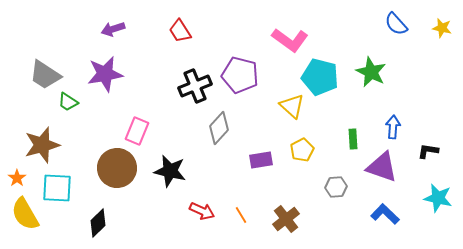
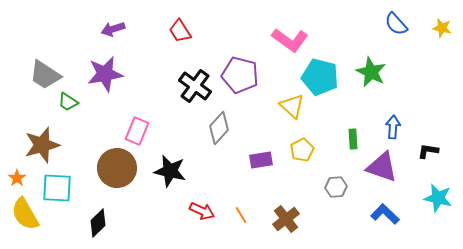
black cross: rotated 32 degrees counterclockwise
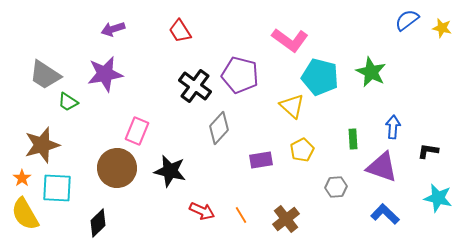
blue semicircle: moved 11 px right, 4 px up; rotated 95 degrees clockwise
orange star: moved 5 px right
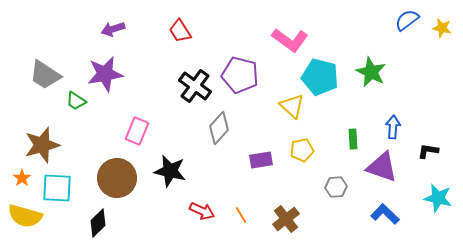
green trapezoid: moved 8 px right, 1 px up
yellow pentagon: rotated 15 degrees clockwise
brown circle: moved 10 px down
yellow semicircle: moved 2 px down; rotated 44 degrees counterclockwise
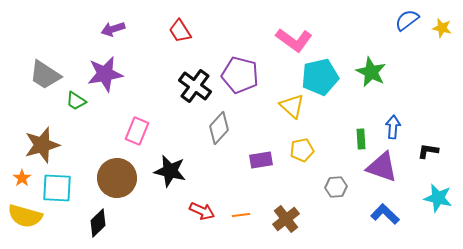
pink L-shape: moved 4 px right
cyan pentagon: rotated 27 degrees counterclockwise
green rectangle: moved 8 px right
orange line: rotated 66 degrees counterclockwise
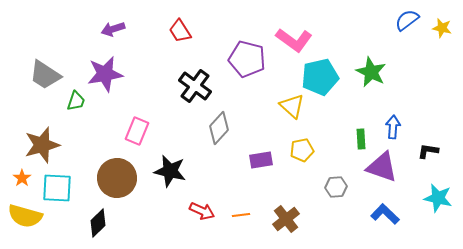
purple pentagon: moved 7 px right, 16 px up
green trapezoid: rotated 105 degrees counterclockwise
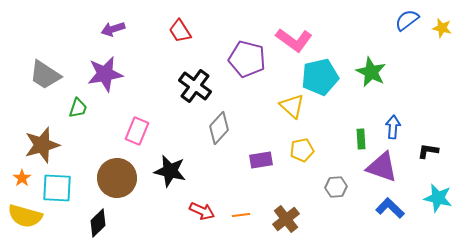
green trapezoid: moved 2 px right, 7 px down
blue L-shape: moved 5 px right, 6 px up
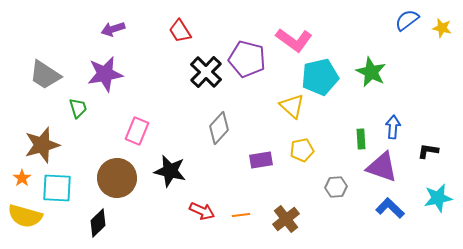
black cross: moved 11 px right, 14 px up; rotated 8 degrees clockwise
green trapezoid: rotated 35 degrees counterclockwise
cyan star: rotated 24 degrees counterclockwise
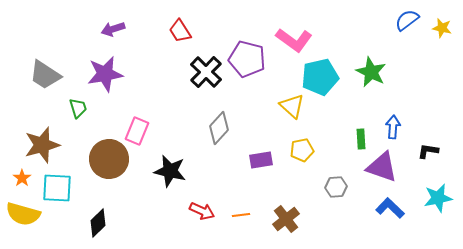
brown circle: moved 8 px left, 19 px up
yellow semicircle: moved 2 px left, 2 px up
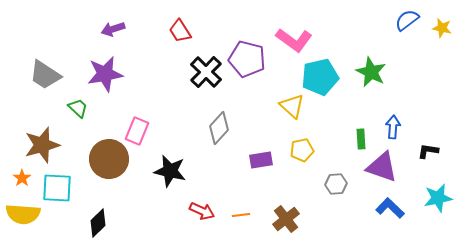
green trapezoid: rotated 30 degrees counterclockwise
gray hexagon: moved 3 px up
yellow semicircle: rotated 12 degrees counterclockwise
